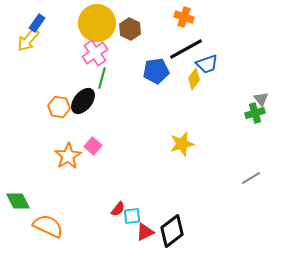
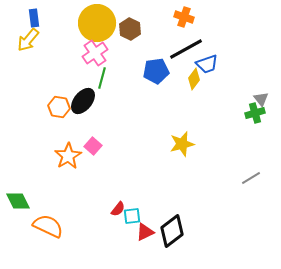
blue rectangle: moved 3 px left, 5 px up; rotated 42 degrees counterclockwise
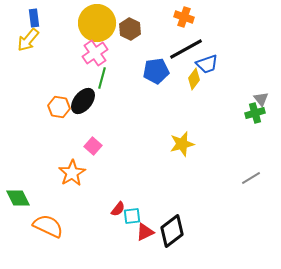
orange star: moved 4 px right, 17 px down
green diamond: moved 3 px up
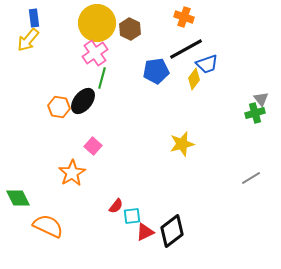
red semicircle: moved 2 px left, 3 px up
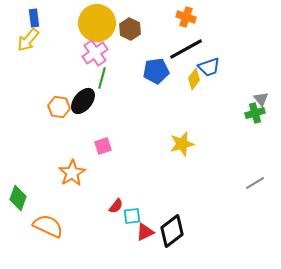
orange cross: moved 2 px right
blue trapezoid: moved 2 px right, 3 px down
pink square: moved 10 px right; rotated 30 degrees clockwise
gray line: moved 4 px right, 5 px down
green diamond: rotated 45 degrees clockwise
